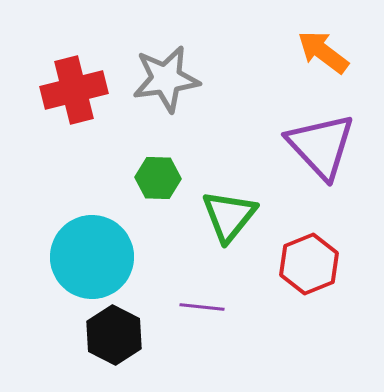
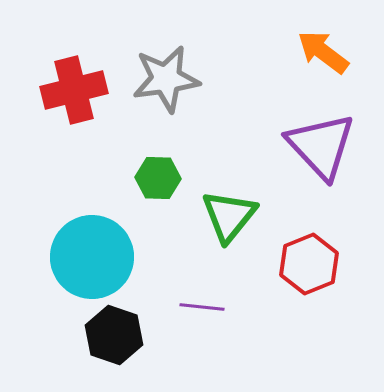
black hexagon: rotated 8 degrees counterclockwise
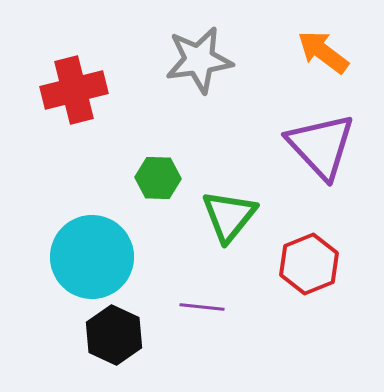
gray star: moved 33 px right, 19 px up
black hexagon: rotated 6 degrees clockwise
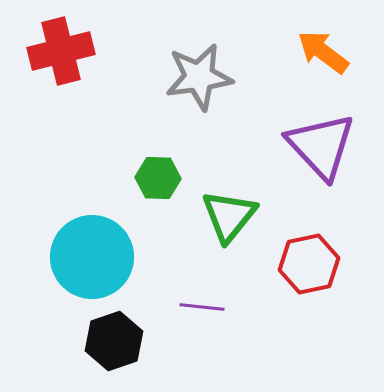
gray star: moved 17 px down
red cross: moved 13 px left, 39 px up
red hexagon: rotated 10 degrees clockwise
black hexagon: moved 6 px down; rotated 16 degrees clockwise
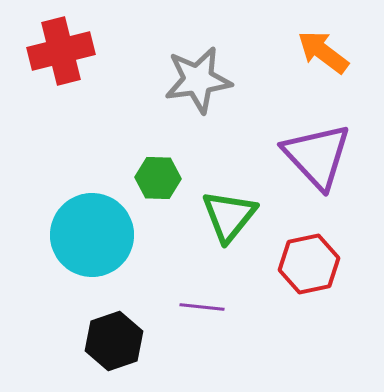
gray star: moved 1 px left, 3 px down
purple triangle: moved 4 px left, 10 px down
cyan circle: moved 22 px up
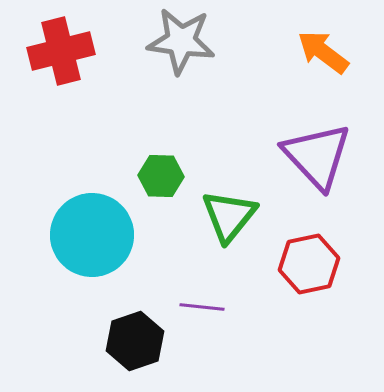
gray star: moved 17 px left, 39 px up; rotated 16 degrees clockwise
green hexagon: moved 3 px right, 2 px up
black hexagon: moved 21 px right
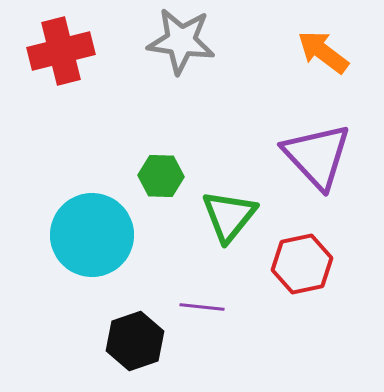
red hexagon: moved 7 px left
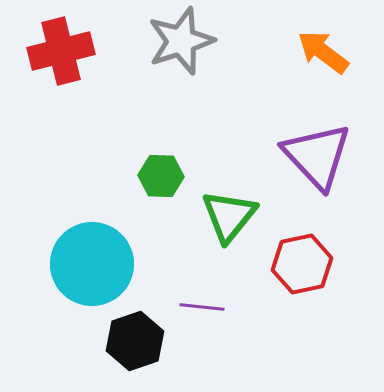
gray star: rotated 26 degrees counterclockwise
cyan circle: moved 29 px down
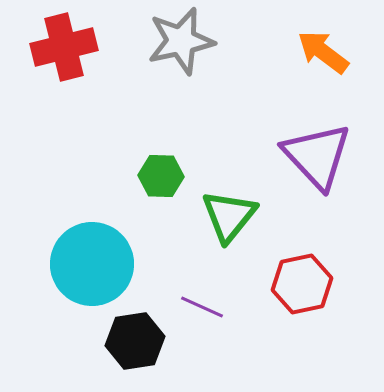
gray star: rotated 6 degrees clockwise
red cross: moved 3 px right, 4 px up
red hexagon: moved 20 px down
purple line: rotated 18 degrees clockwise
black hexagon: rotated 10 degrees clockwise
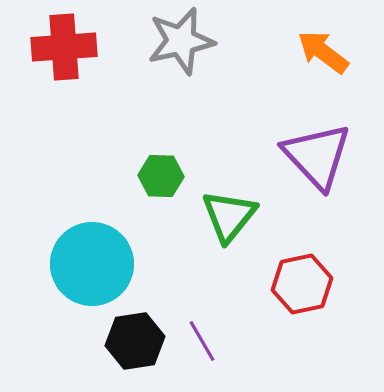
red cross: rotated 10 degrees clockwise
purple line: moved 34 px down; rotated 36 degrees clockwise
